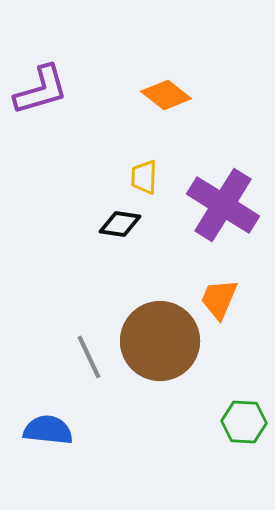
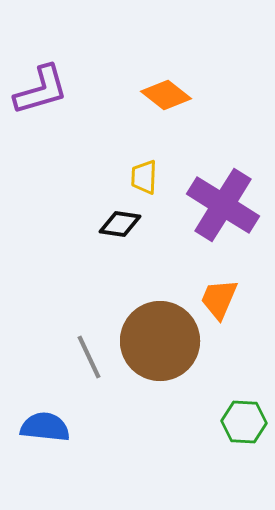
blue semicircle: moved 3 px left, 3 px up
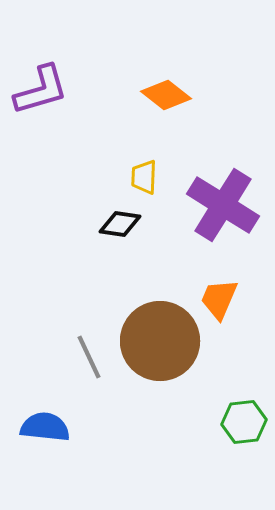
green hexagon: rotated 9 degrees counterclockwise
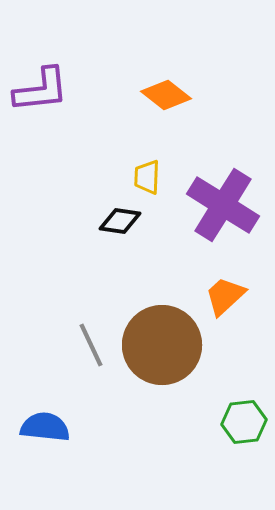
purple L-shape: rotated 10 degrees clockwise
yellow trapezoid: moved 3 px right
black diamond: moved 3 px up
orange trapezoid: moved 6 px right, 3 px up; rotated 24 degrees clockwise
brown circle: moved 2 px right, 4 px down
gray line: moved 2 px right, 12 px up
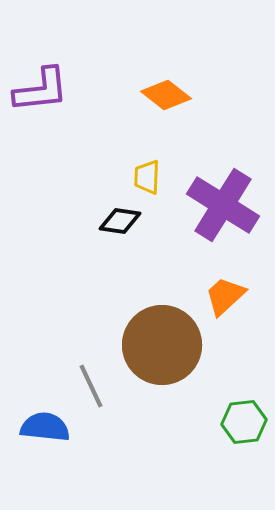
gray line: moved 41 px down
